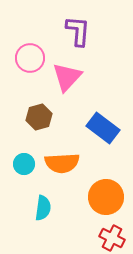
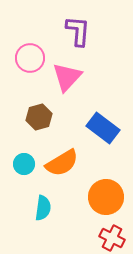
orange semicircle: rotated 28 degrees counterclockwise
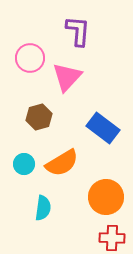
red cross: rotated 25 degrees counterclockwise
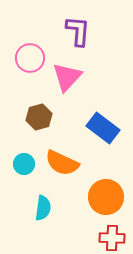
orange semicircle: rotated 56 degrees clockwise
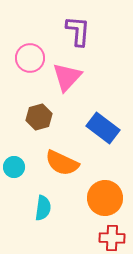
cyan circle: moved 10 px left, 3 px down
orange circle: moved 1 px left, 1 px down
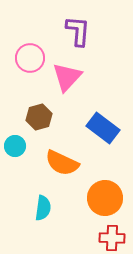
cyan circle: moved 1 px right, 21 px up
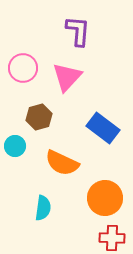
pink circle: moved 7 px left, 10 px down
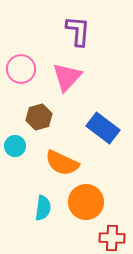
pink circle: moved 2 px left, 1 px down
orange circle: moved 19 px left, 4 px down
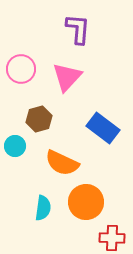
purple L-shape: moved 2 px up
brown hexagon: moved 2 px down
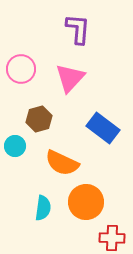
pink triangle: moved 3 px right, 1 px down
